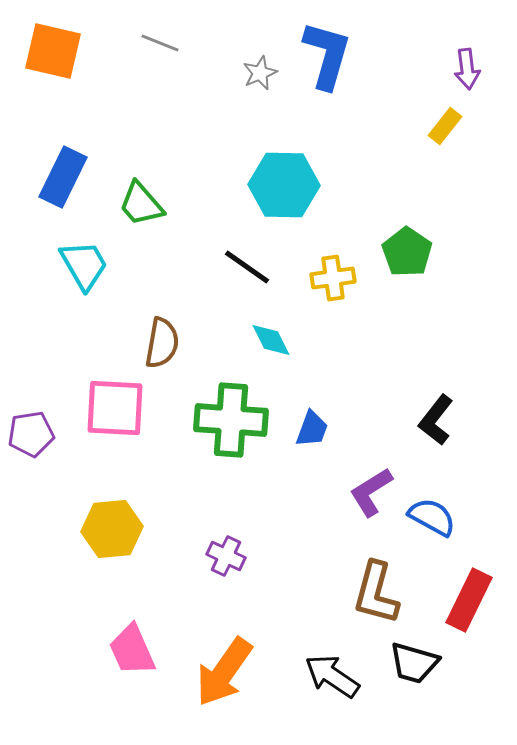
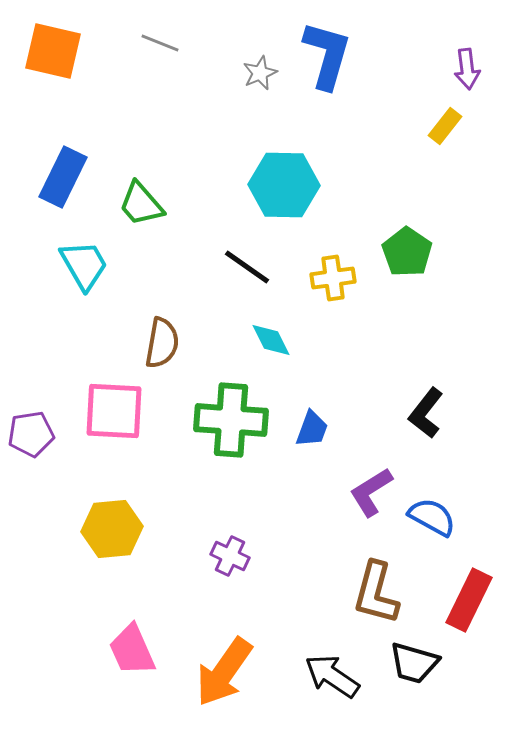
pink square: moved 1 px left, 3 px down
black L-shape: moved 10 px left, 7 px up
purple cross: moved 4 px right
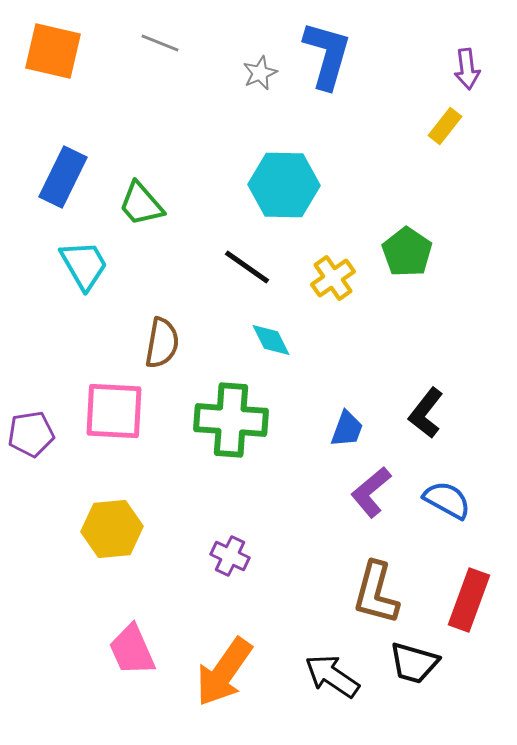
yellow cross: rotated 27 degrees counterclockwise
blue trapezoid: moved 35 px right
purple L-shape: rotated 8 degrees counterclockwise
blue semicircle: moved 15 px right, 17 px up
red rectangle: rotated 6 degrees counterclockwise
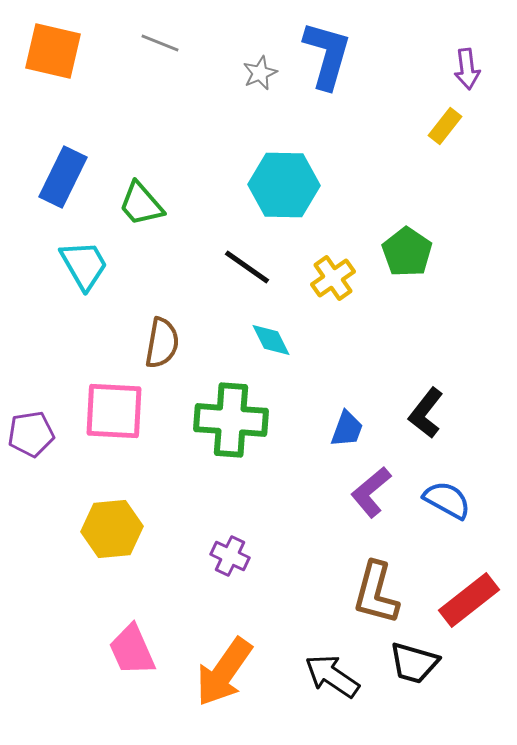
red rectangle: rotated 32 degrees clockwise
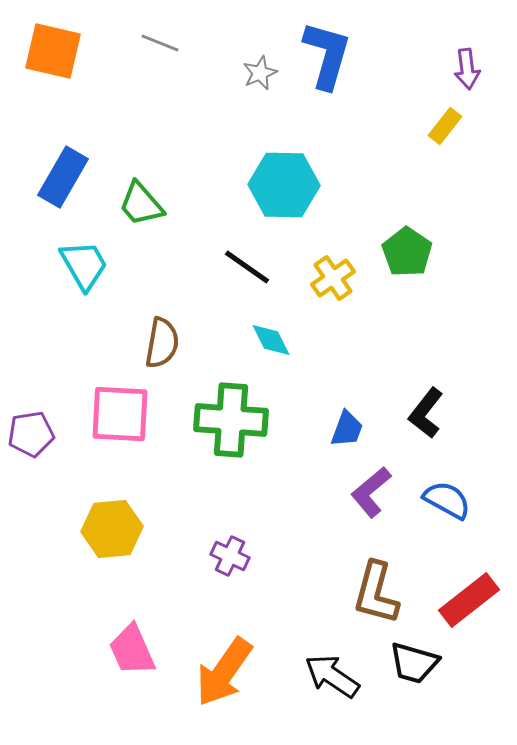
blue rectangle: rotated 4 degrees clockwise
pink square: moved 6 px right, 3 px down
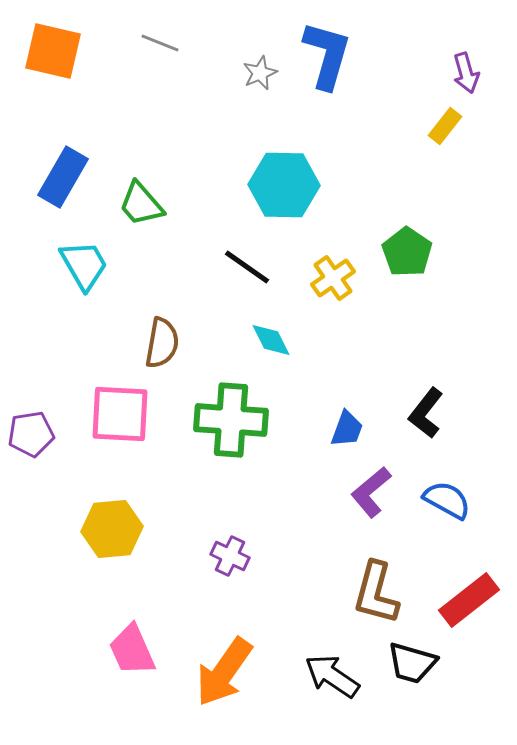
purple arrow: moved 1 px left, 4 px down; rotated 9 degrees counterclockwise
black trapezoid: moved 2 px left
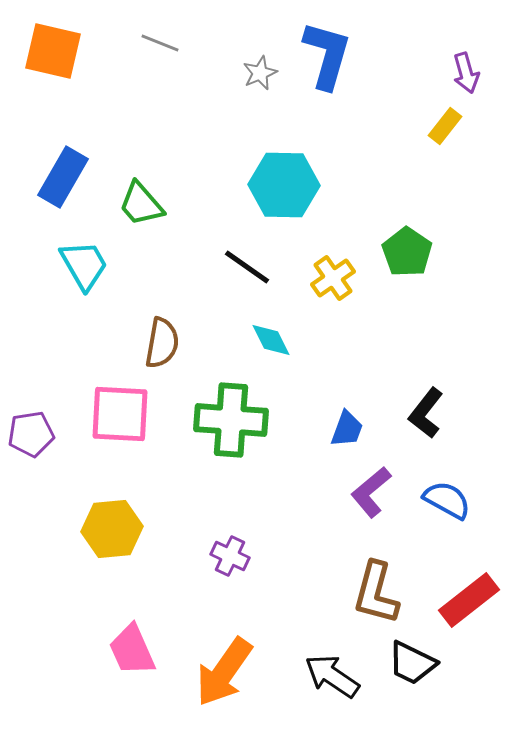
black trapezoid: rotated 10 degrees clockwise
